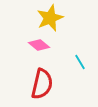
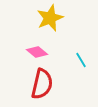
pink diamond: moved 2 px left, 7 px down
cyan line: moved 1 px right, 2 px up
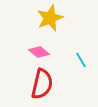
pink diamond: moved 2 px right
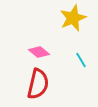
yellow star: moved 23 px right
red semicircle: moved 4 px left
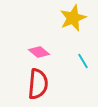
cyan line: moved 2 px right, 1 px down
red semicircle: rotated 8 degrees counterclockwise
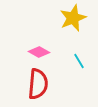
pink diamond: rotated 10 degrees counterclockwise
cyan line: moved 4 px left
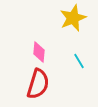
pink diamond: rotated 65 degrees clockwise
red semicircle: rotated 12 degrees clockwise
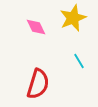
pink diamond: moved 3 px left, 25 px up; rotated 30 degrees counterclockwise
